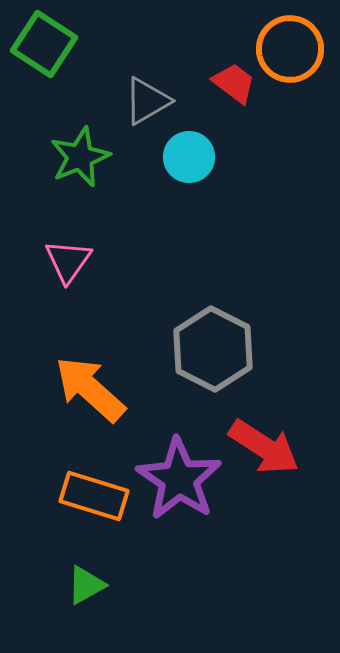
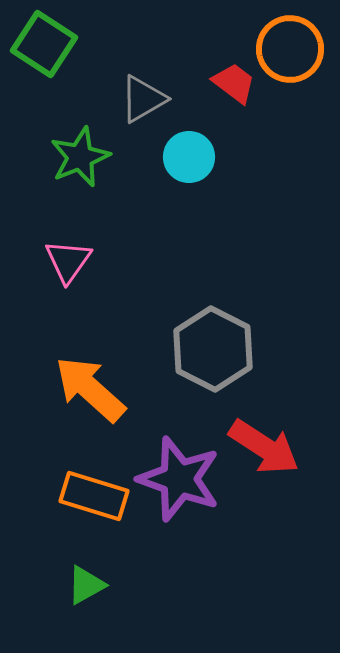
gray triangle: moved 4 px left, 2 px up
purple star: rotated 14 degrees counterclockwise
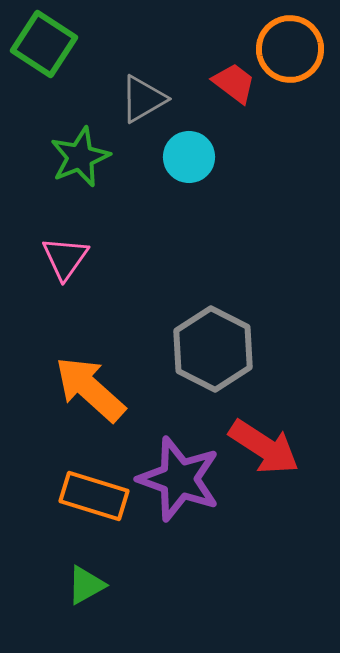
pink triangle: moved 3 px left, 3 px up
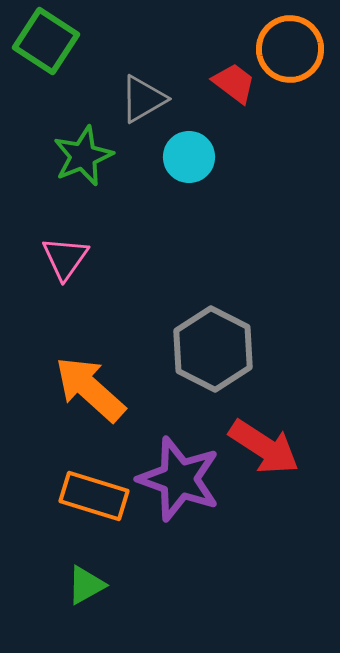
green square: moved 2 px right, 3 px up
green star: moved 3 px right, 1 px up
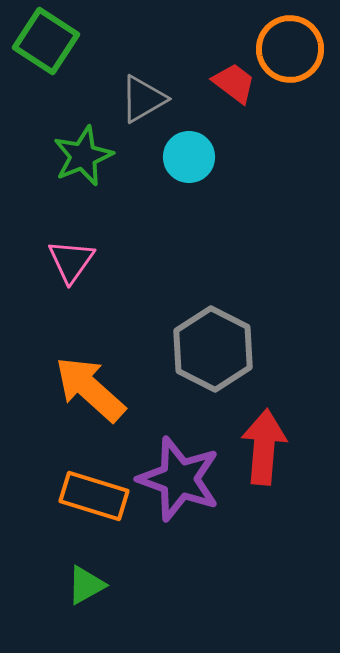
pink triangle: moved 6 px right, 3 px down
red arrow: rotated 118 degrees counterclockwise
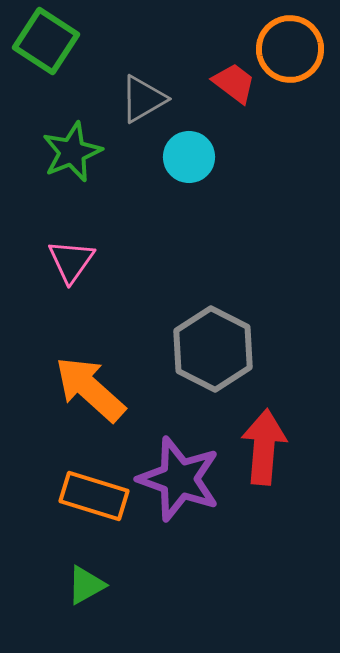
green star: moved 11 px left, 4 px up
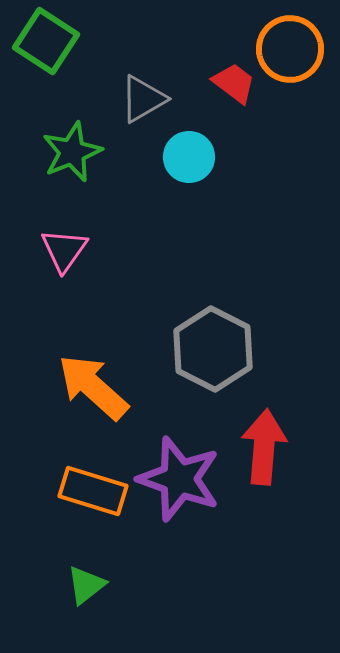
pink triangle: moved 7 px left, 11 px up
orange arrow: moved 3 px right, 2 px up
orange rectangle: moved 1 px left, 5 px up
green triangle: rotated 9 degrees counterclockwise
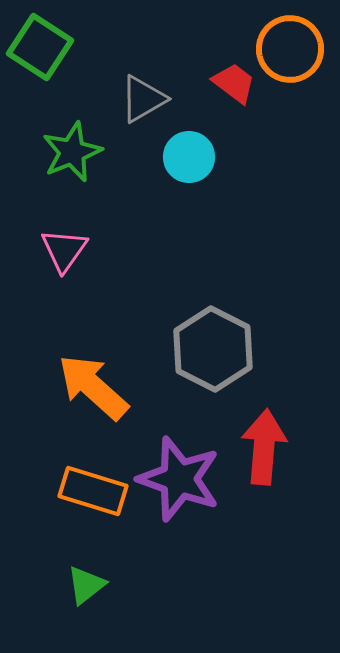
green square: moved 6 px left, 6 px down
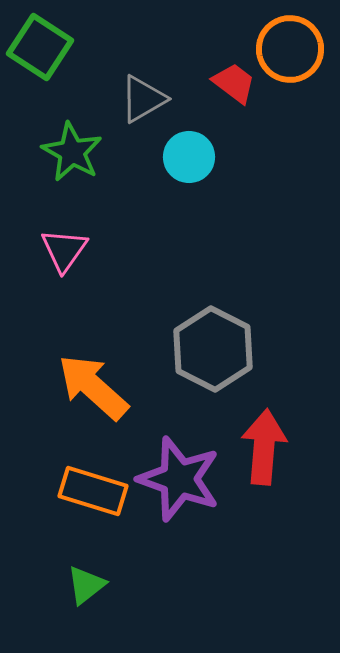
green star: rotated 20 degrees counterclockwise
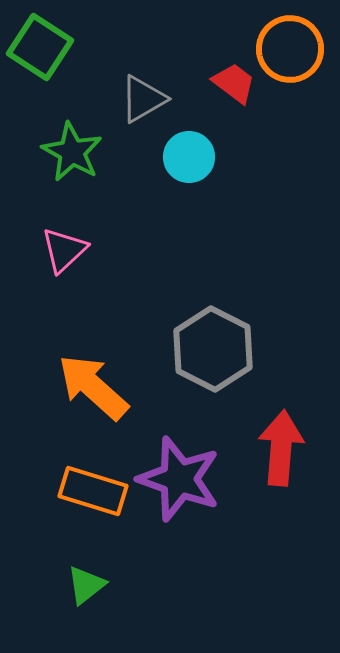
pink triangle: rotated 12 degrees clockwise
red arrow: moved 17 px right, 1 px down
